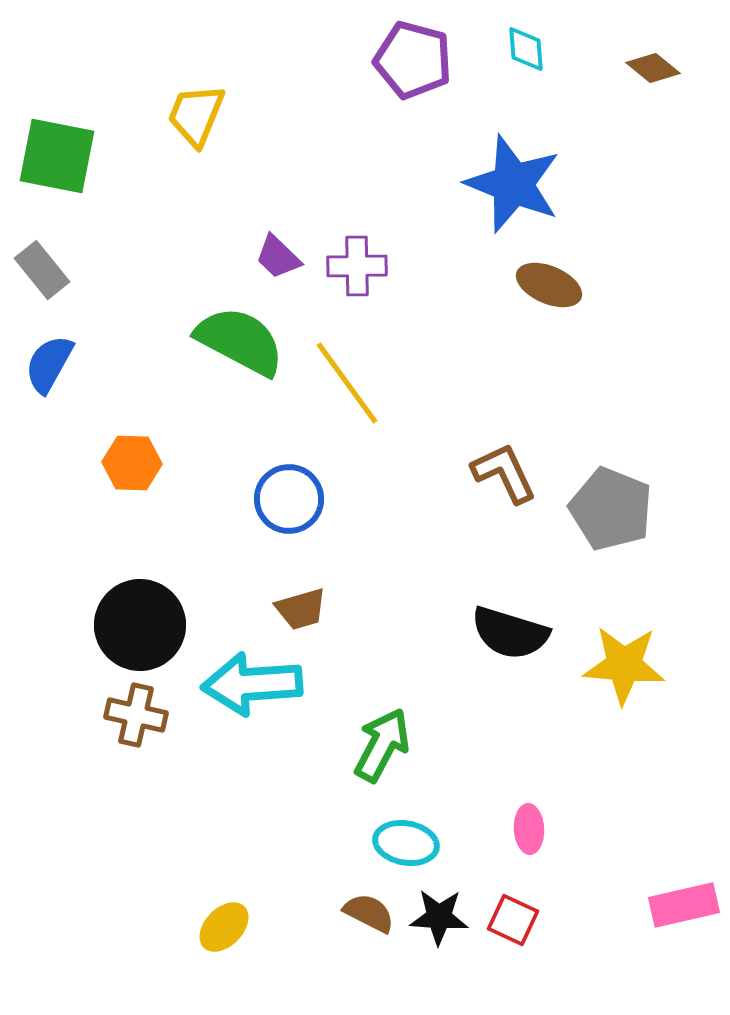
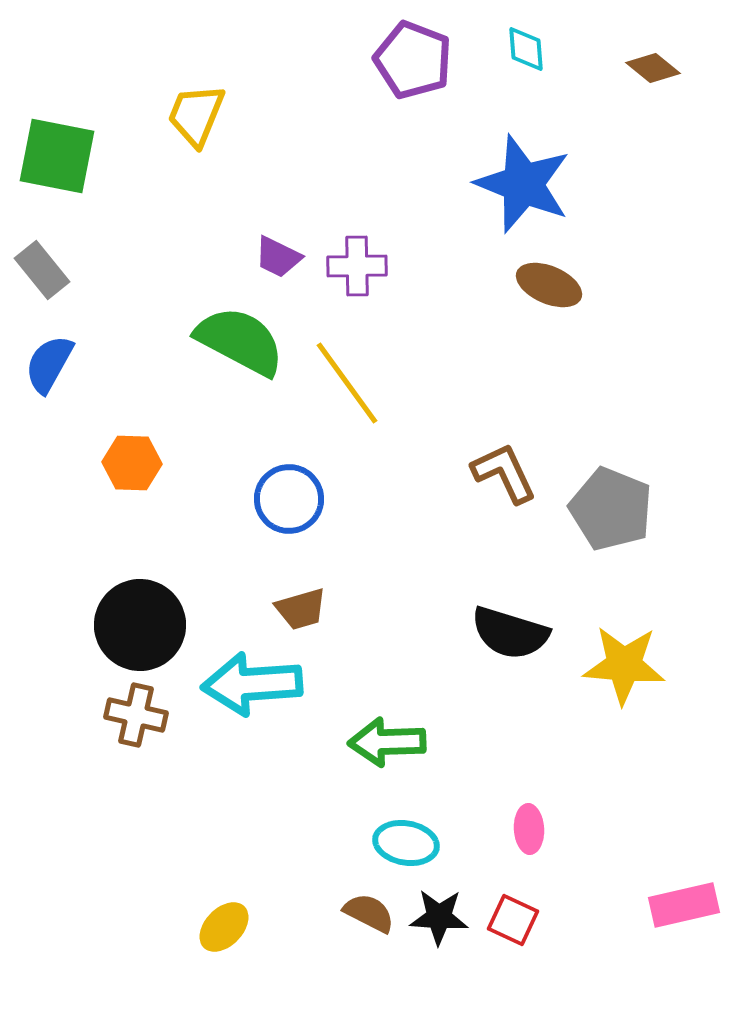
purple pentagon: rotated 6 degrees clockwise
blue star: moved 10 px right
purple trapezoid: rotated 18 degrees counterclockwise
green arrow: moved 5 px right, 3 px up; rotated 120 degrees counterclockwise
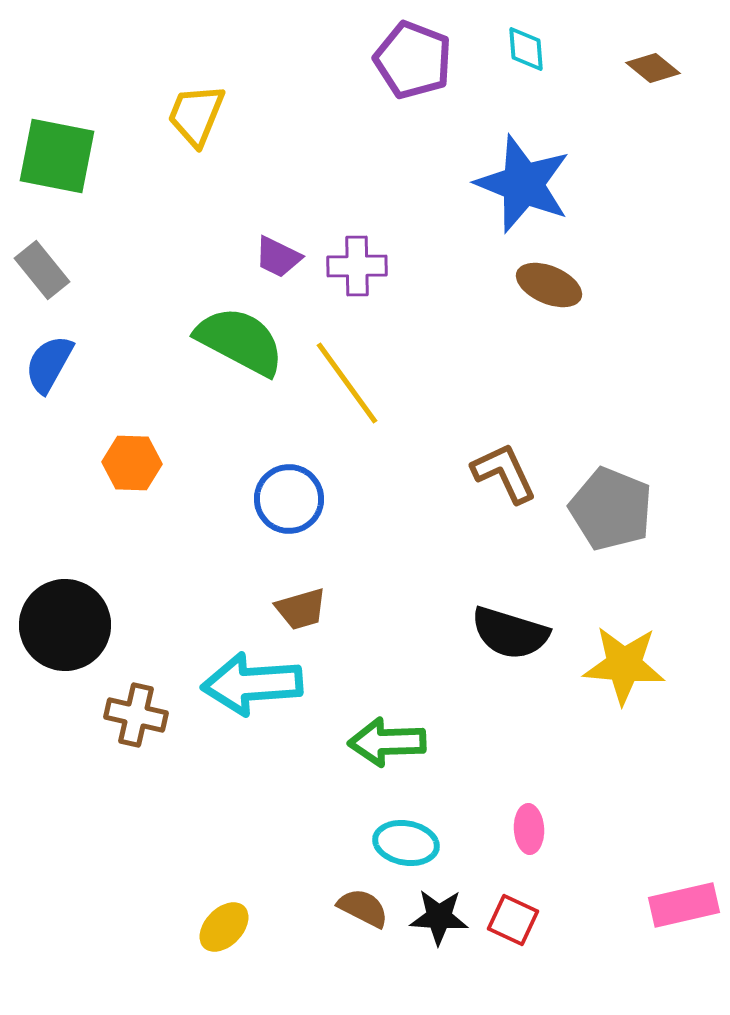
black circle: moved 75 px left
brown semicircle: moved 6 px left, 5 px up
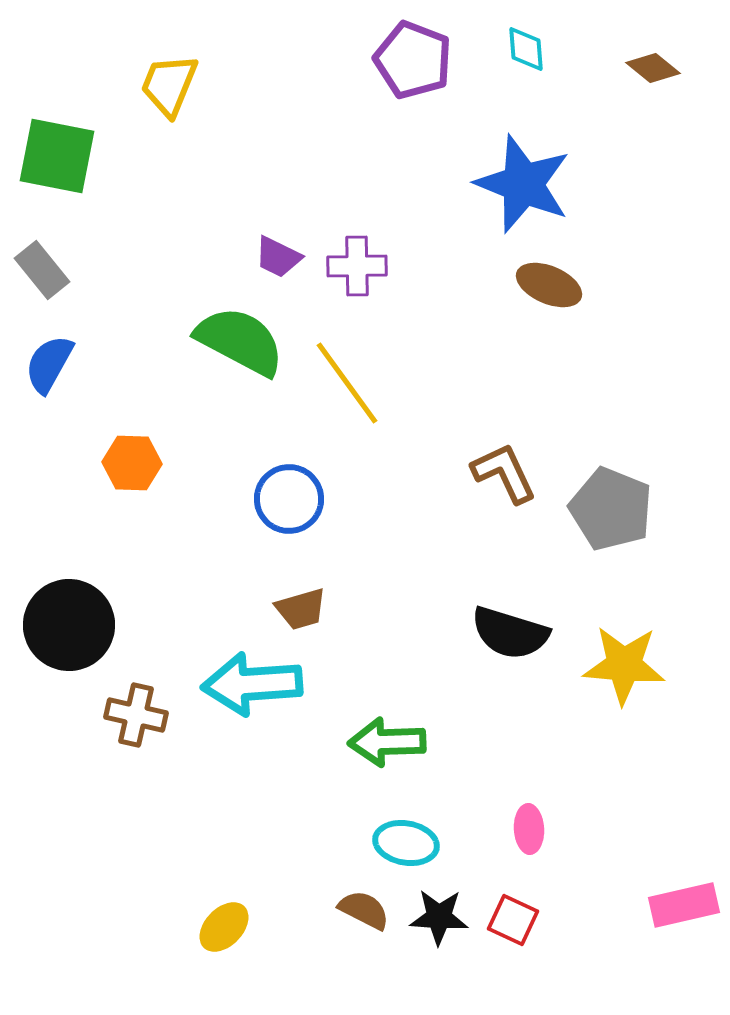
yellow trapezoid: moved 27 px left, 30 px up
black circle: moved 4 px right
brown semicircle: moved 1 px right, 2 px down
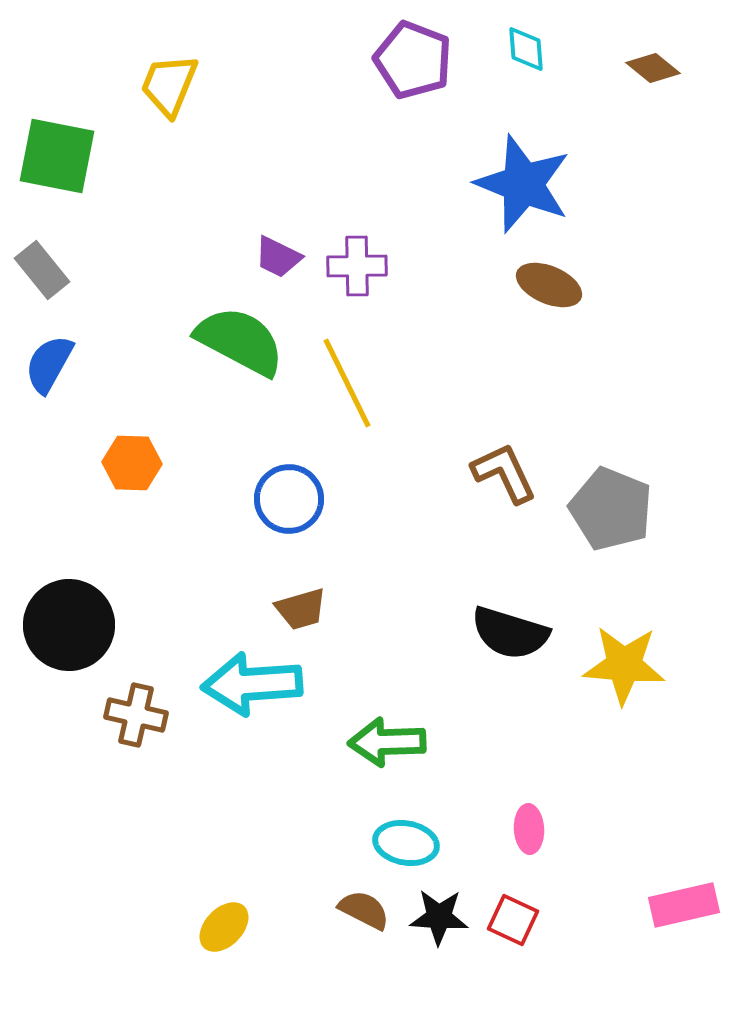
yellow line: rotated 10 degrees clockwise
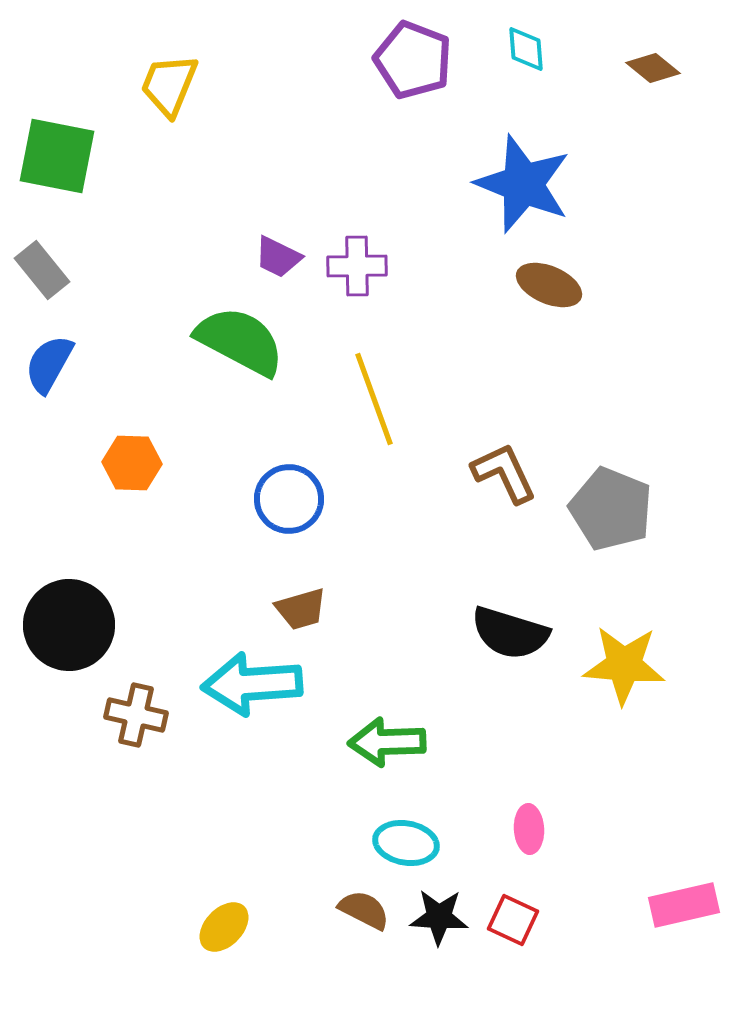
yellow line: moved 27 px right, 16 px down; rotated 6 degrees clockwise
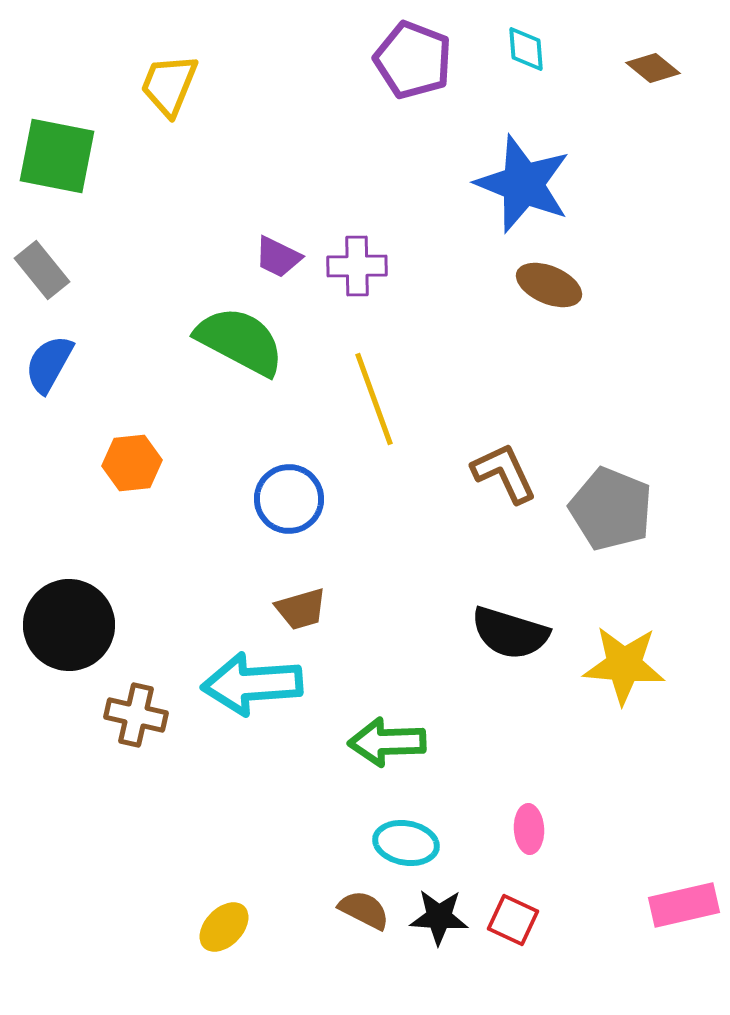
orange hexagon: rotated 8 degrees counterclockwise
